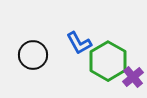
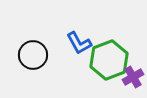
green hexagon: moved 1 px right, 1 px up; rotated 9 degrees clockwise
purple cross: rotated 10 degrees clockwise
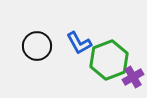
black circle: moved 4 px right, 9 px up
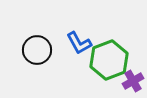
black circle: moved 4 px down
purple cross: moved 4 px down
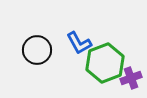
green hexagon: moved 4 px left, 3 px down
purple cross: moved 2 px left, 3 px up; rotated 10 degrees clockwise
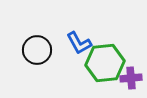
green hexagon: rotated 15 degrees clockwise
purple cross: rotated 15 degrees clockwise
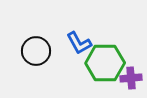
black circle: moved 1 px left, 1 px down
green hexagon: rotated 6 degrees clockwise
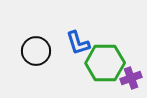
blue L-shape: moved 1 px left; rotated 12 degrees clockwise
purple cross: rotated 15 degrees counterclockwise
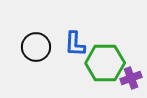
blue L-shape: moved 3 px left, 1 px down; rotated 20 degrees clockwise
black circle: moved 4 px up
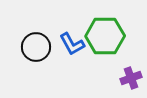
blue L-shape: moved 3 px left; rotated 32 degrees counterclockwise
green hexagon: moved 27 px up
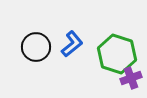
green hexagon: moved 12 px right, 18 px down; rotated 18 degrees clockwise
blue L-shape: rotated 100 degrees counterclockwise
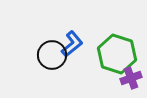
black circle: moved 16 px right, 8 px down
